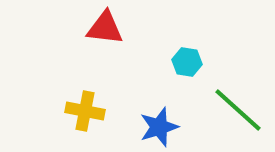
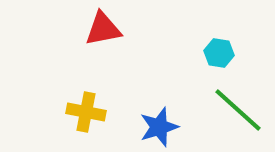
red triangle: moved 2 px left, 1 px down; rotated 18 degrees counterclockwise
cyan hexagon: moved 32 px right, 9 px up
yellow cross: moved 1 px right, 1 px down
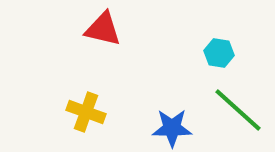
red triangle: rotated 24 degrees clockwise
yellow cross: rotated 9 degrees clockwise
blue star: moved 13 px right, 1 px down; rotated 18 degrees clockwise
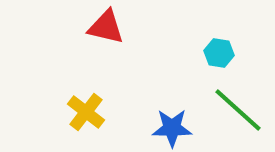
red triangle: moved 3 px right, 2 px up
yellow cross: rotated 18 degrees clockwise
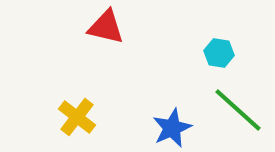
yellow cross: moved 9 px left, 5 px down
blue star: rotated 24 degrees counterclockwise
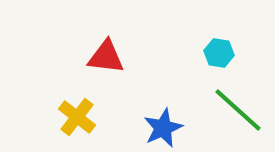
red triangle: moved 30 px down; rotated 6 degrees counterclockwise
blue star: moved 9 px left
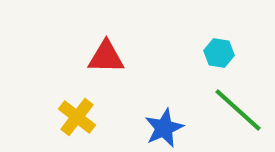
red triangle: rotated 6 degrees counterclockwise
blue star: moved 1 px right
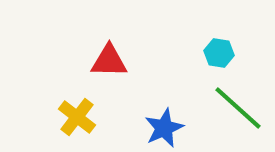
red triangle: moved 3 px right, 4 px down
green line: moved 2 px up
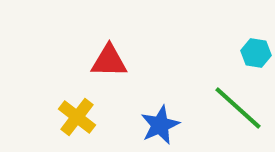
cyan hexagon: moved 37 px right
blue star: moved 4 px left, 3 px up
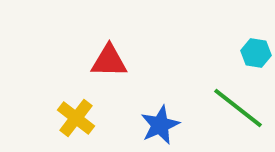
green line: rotated 4 degrees counterclockwise
yellow cross: moved 1 px left, 1 px down
